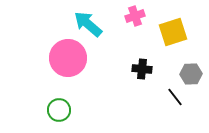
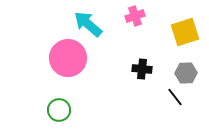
yellow square: moved 12 px right
gray hexagon: moved 5 px left, 1 px up
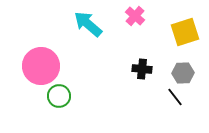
pink cross: rotated 30 degrees counterclockwise
pink circle: moved 27 px left, 8 px down
gray hexagon: moved 3 px left
green circle: moved 14 px up
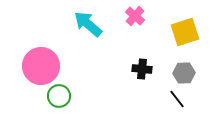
gray hexagon: moved 1 px right
black line: moved 2 px right, 2 px down
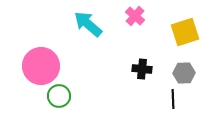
black line: moved 4 px left; rotated 36 degrees clockwise
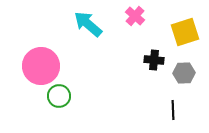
black cross: moved 12 px right, 9 px up
black line: moved 11 px down
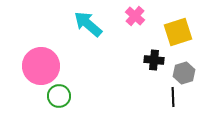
yellow square: moved 7 px left
gray hexagon: rotated 15 degrees counterclockwise
black line: moved 13 px up
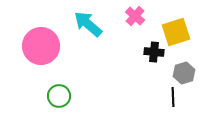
yellow square: moved 2 px left
black cross: moved 8 px up
pink circle: moved 20 px up
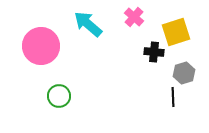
pink cross: moved 1 px left, 1 px down
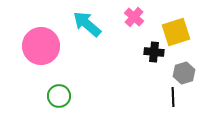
cyan arrow: moved 1 px left
